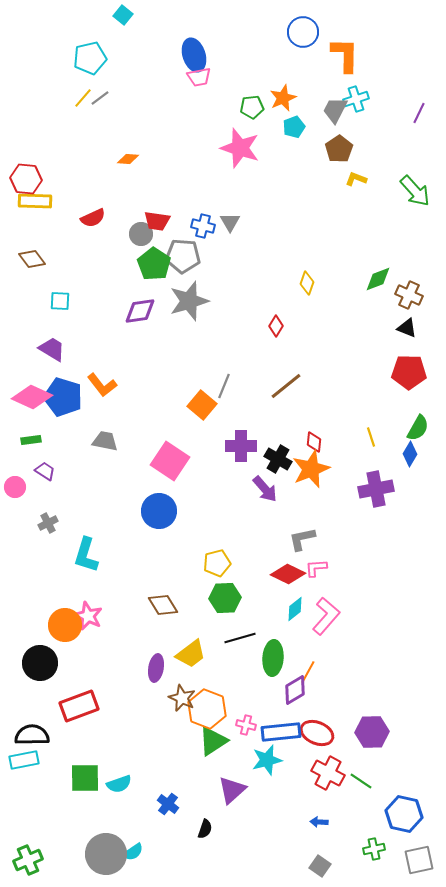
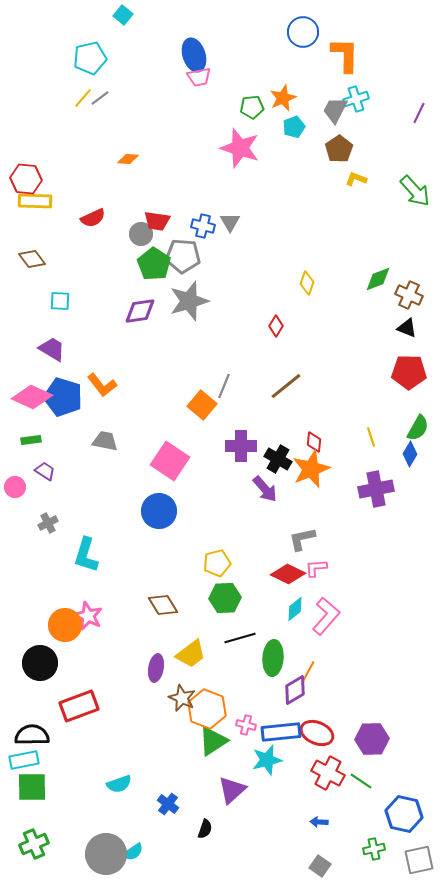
purple hexagon at (372, 732): moved 7 px down
green square at (85, 778): moved 53 px left, 9 px down
green cross at (28, 860): moved 6 px right, 16 px up
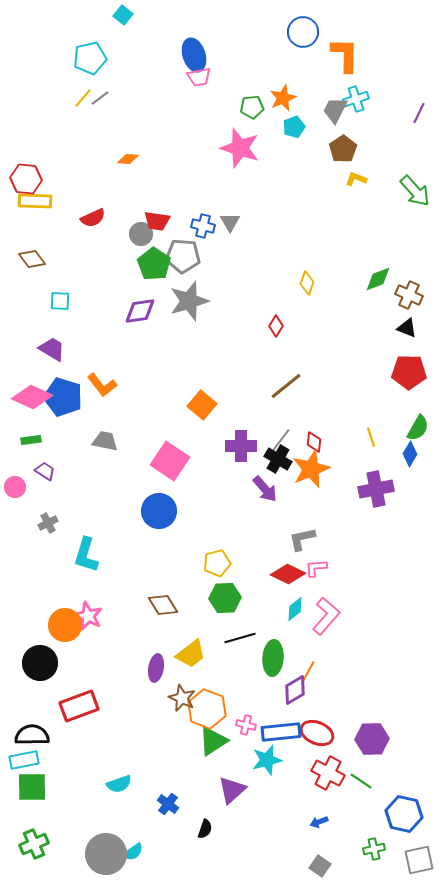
brown pentagon at (339, 149): moved 4 px right
gray line at (224, 386): moved 57 px right, 54 px down; rotated 15 degrees clockwise
blue arrow at (319, 822): rotated 24 degrees counterclockwise
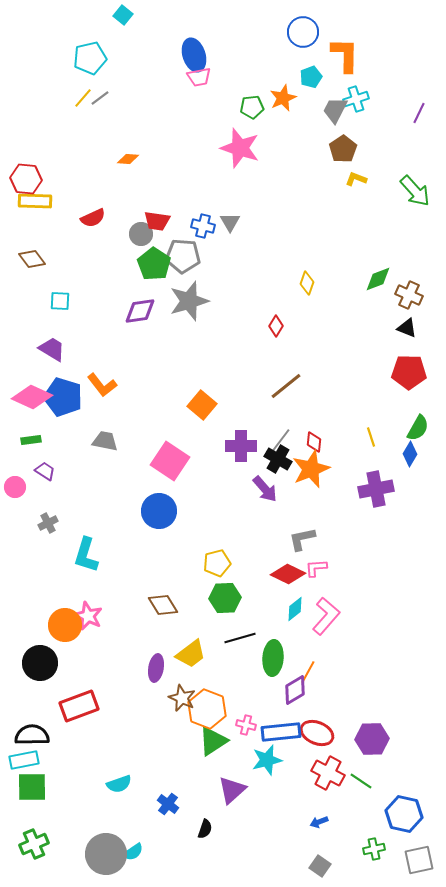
cyan pentagon at (294, 127): moved 17 px right, 50 px up
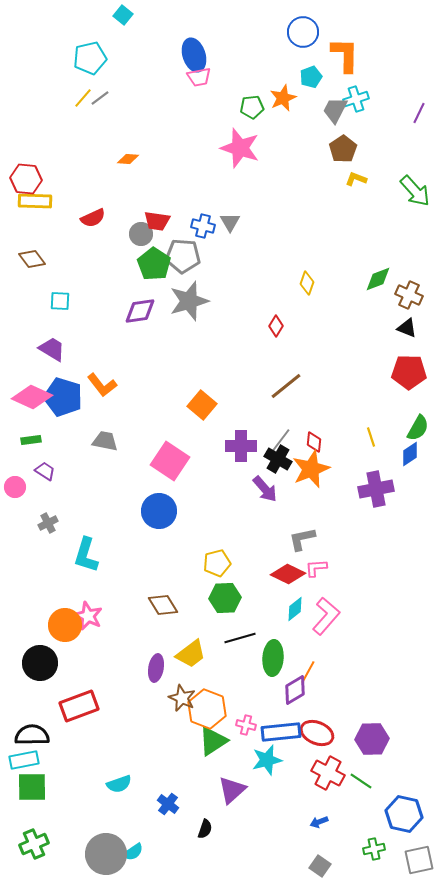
blue diamond at (410, 454): rotated 25 degrees clockwise
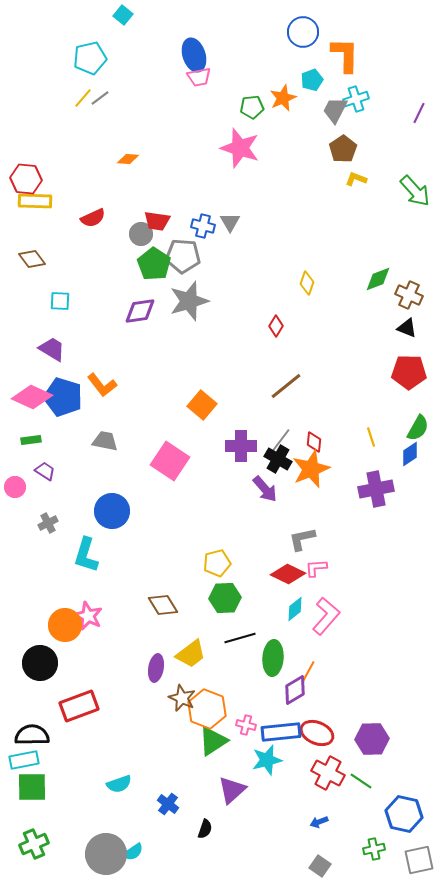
cyan pentagon at (311, 77): moved 1 px right, 3 px down
blue circle at (159, 511): moved 47 px left
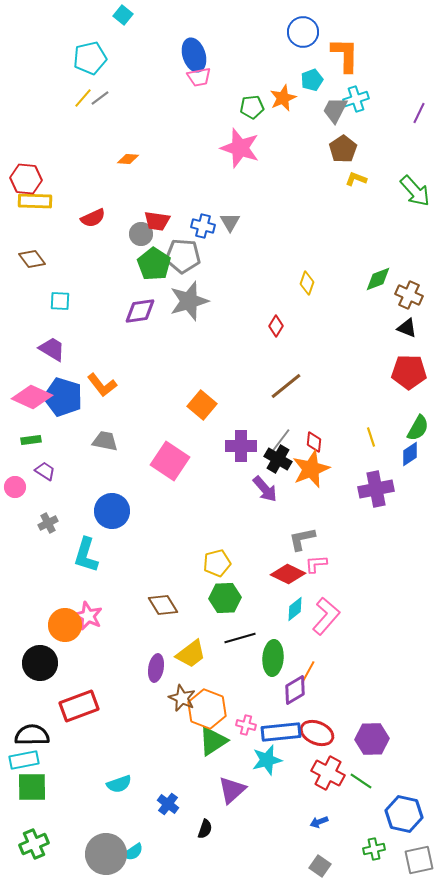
pink L-shape at (316, 568): moved 4 px up
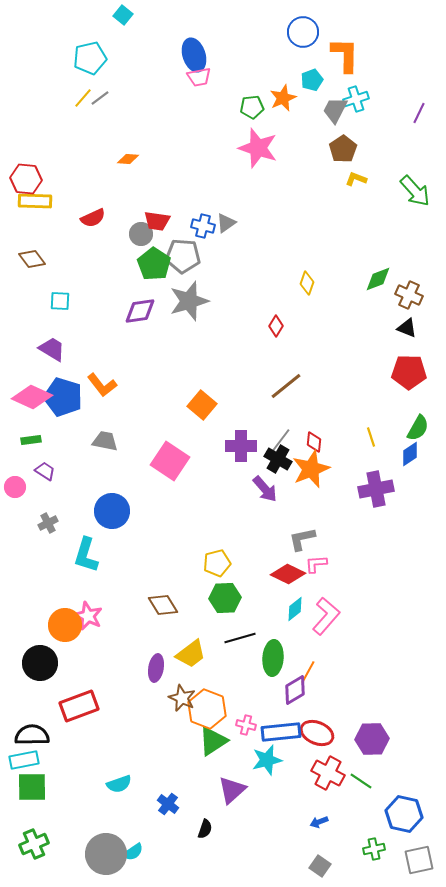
pink star at (240, 148): moved 18 px right
gray triangle at (230, 222): moved 4 px left, 1 px down; rotated 25 degrees clockwise
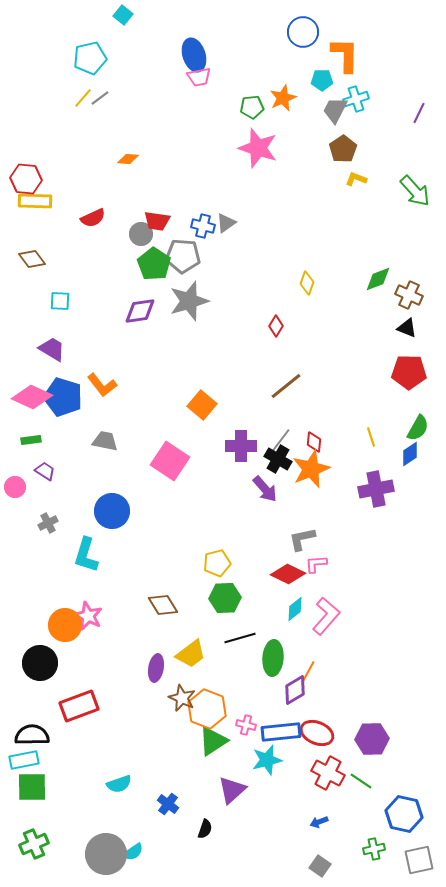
cyan pentagon at (312, 80): moved 10 px right; rotated 20 degrees clockwise
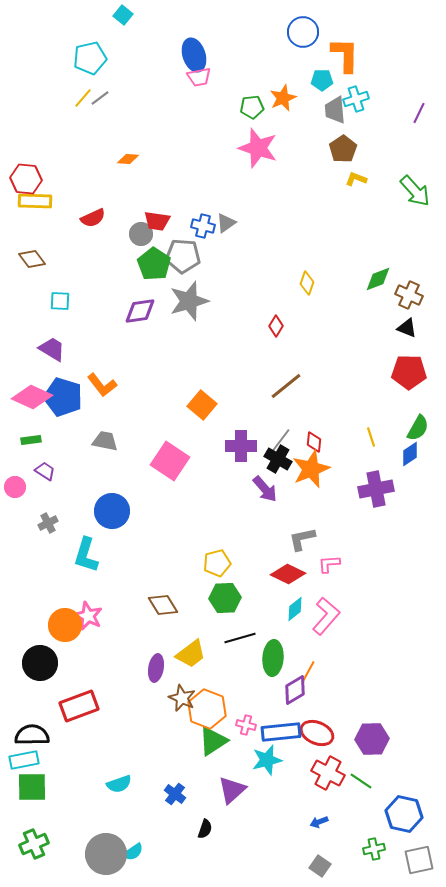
gray trapezoid at (335, 110): rotated 32 degrees counterclockwise
pink L-shape at (316, 564): moved 13 px right
blue cross at (168, 804): moved 7 px right, 10 px up
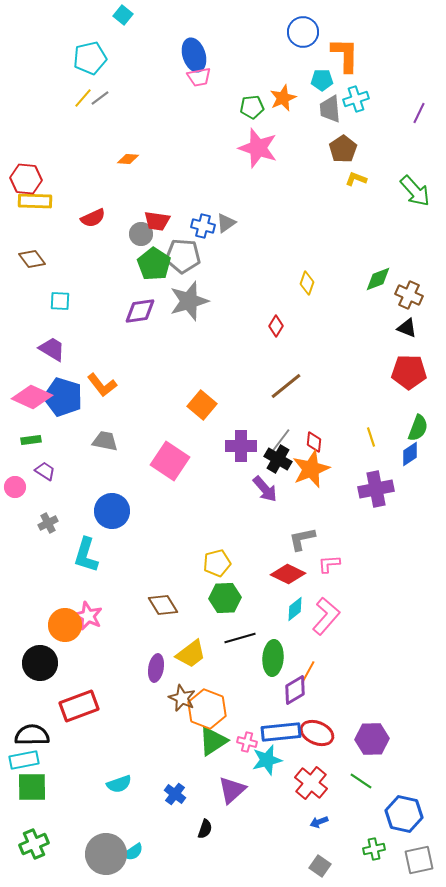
gray trapezoid at (335, 110): moved 5 px left, 1 px up
green semicircle at (418, 428): rotated 8 degrees counterclockwise
pink cross at (246, 725): moved 1 px right, 17 px down
red cross at (328, 773): moved 17 px left, 10 px down; rotated 12 degrees clockwise
